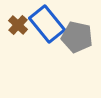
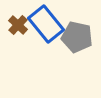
blue rectangle: moved 1 px left
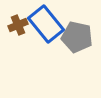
brown cross: rotated 24 degrees clockwise
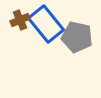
brown cross: moved 2 px right, 5 px up
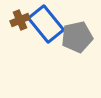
gray pentagon: rotated 24 degrees counterclockwise
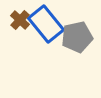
brown cross: rotated 24 degrees counterclockwise
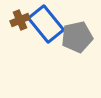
brown cross: rotated 24 degrees clockwise
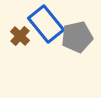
brown cross: moved 16 px down; rotated 24 degrees counterclockwise
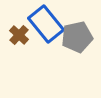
brown cross: moved 1 px left, 1 px up
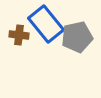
brown cross: rotated 36 degrees counterclockwise
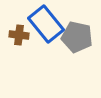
gray pentagon: rotated 24 degrees clockwise
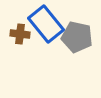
brown cross: moved 1 px right, 1 px up
